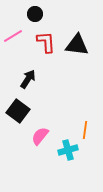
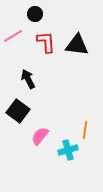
black arrow: rotated 60 degrees counterclockwise
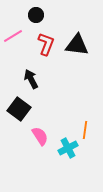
black circle: moved 1 px right, 1 px down
red L-shape: moved 2 px down; rotated 25 degrees clockwise
black arrow: moved 3 px right
black square: moved 1 px right, 2 px up
pink semicircle: rotated 108 degrees clockwise
cyan cross: moved 2 px up; rotated 12 degrees counterclockwise
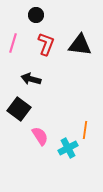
pink line: moved 7 px down; rotated 42 degrees counterclockwise
black triangle: moved 3 px right
black arrow: rotated 48 degrees counterclockwise
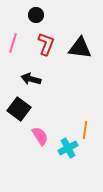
black triangle: moved 3 px down
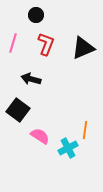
black triangle: moved 3 px right; rotated 30 degrees counterclockwise
black square: moved 1 px left, 1 px down
pink semicircle: rotated 24 degrees counterclockwise
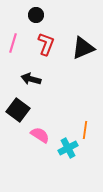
pink semicircle: moved 1 px up
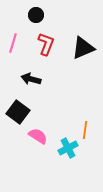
black square: moved 2 px down
pink semicircle: moved 2 px left, 1 px down
